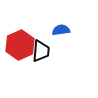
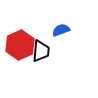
blue semicircle: rotated 12 degrees counterclockwise
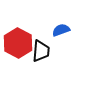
red hexagon: moved 2 px left, 2 px up; rotated 8 degrees counterclockwise
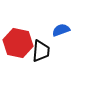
red hexagon: rotated 16 degrees counterclockwise
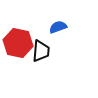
blue semicircle: moved 3 px left, 3 px up
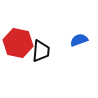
blue semicircle: moved 21 px right, 13 px down
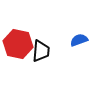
red hexagon: moved 1 px down
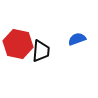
blue semicircle: moved 2 px left, 1 px up
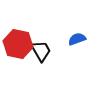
black trapezoid: rotated 35 degrees counterclockwise
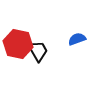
black trapezoid: moved 3 px left
